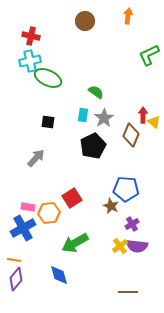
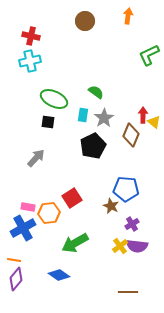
green ellipse: moved 6 px right, 21 px down
blue diamond: rotated 40 degrees counterclockwise
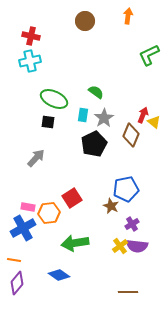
red arrow: rotated 21 degrees clockwise
black pentagon: moved 1 px right, 2 px up
blue pentagon: rotated 15 degrees counterclockwise
green arrow: rotated 20 degrees clockwise
purple diamond: moved 1 px right, 4 px down
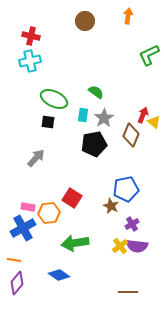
black pentagon: rotated 15 degrees clockwise
red square: rotated 24 degrees counterclockwise
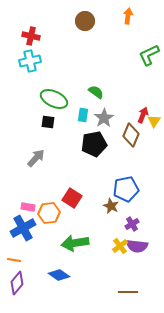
yellow triangle: moved 1 px up; rotated 24 degrees clockwise
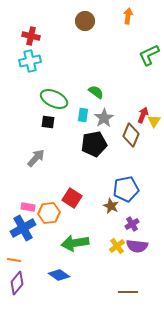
yellow cross: moved 3 px left
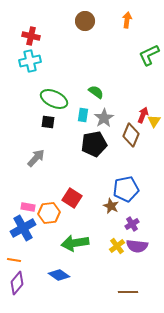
orange arrow: moved 1 px left, 4 px down
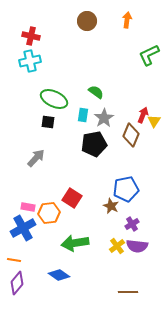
brown circle: moved 2 px right
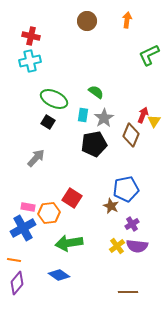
black square: rotated 24 degrees clockwise
green arrow: moved 6 px left
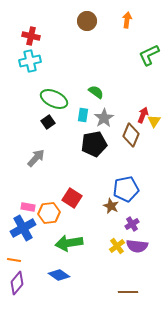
black square: rotated 24 degrees clockwise
